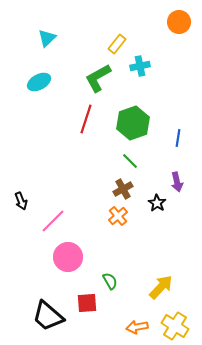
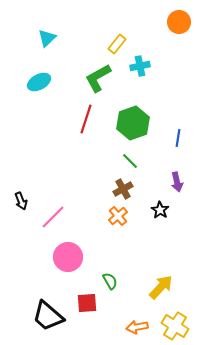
black star: moved 3 px right, 7 px down
pink line: moved 4 px up
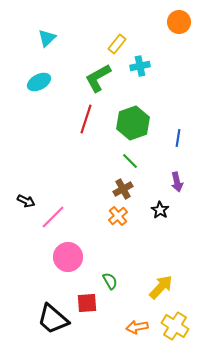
black arrow: moved 5 px right; rotated 42 degrees counterclockwise
black trapezoid: moved 5 px right, 3 px down
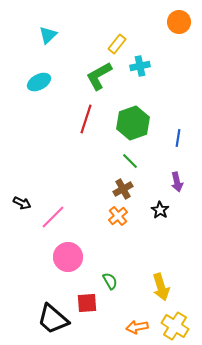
cyan triangle: moved 1 px right, 3 px up
green L-shape: moved 1 px right, 2 px up
black arrow: moved 4 px left, 2 px down
yellow arrow: rotated 120 degrees clockwise
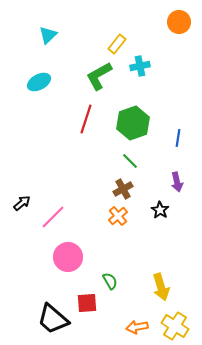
black arrow: rotated 66 degrees counterclockwise
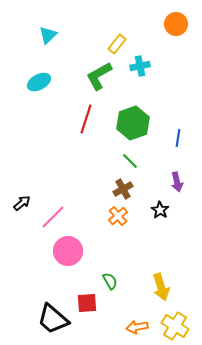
orange circle: moved 3 px left, 2 px down
pink circle: moved 6 px up
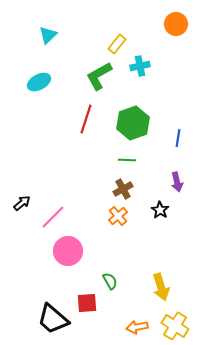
green line: moved 3 px left, 1 px up; rotated 42 degrees counterclockwise
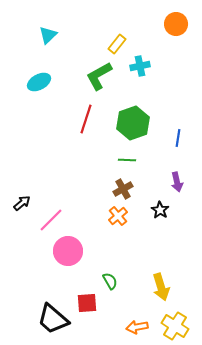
pink line: moved 2 px left, 3 px down
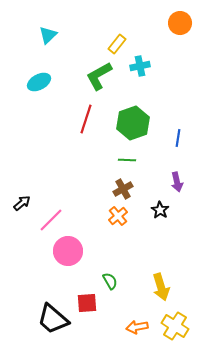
orange circle: moved 4 px right, 1 px up
